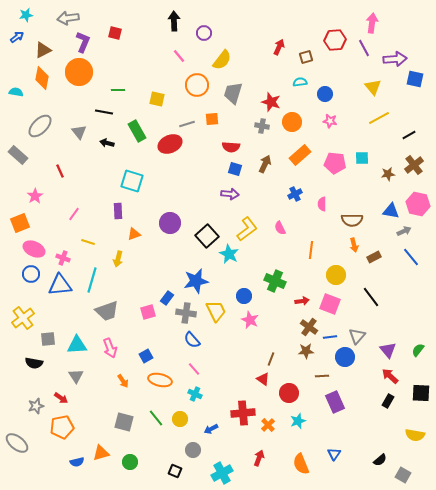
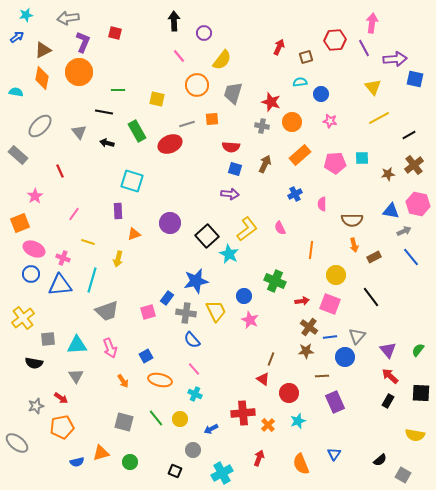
blue circle at (325, 94): moved 4 px left
pink pentagon at (335, 163): rotated 10 degrees counterclockwise
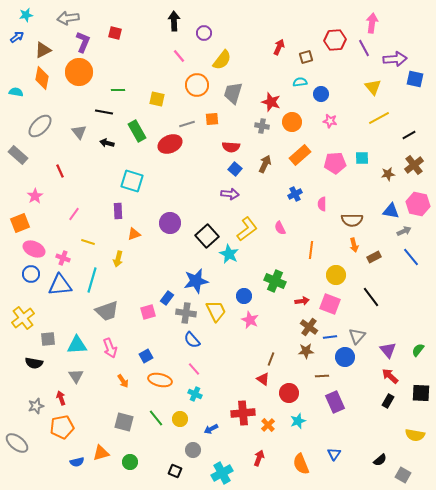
blue square at (235, 169): rotated 24 degrees clockwise
red arrow at (61, 398): rotated 144 degrees counterclockwise
